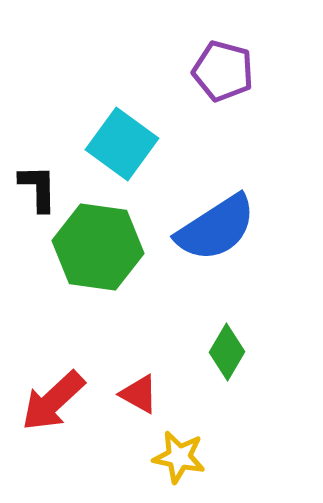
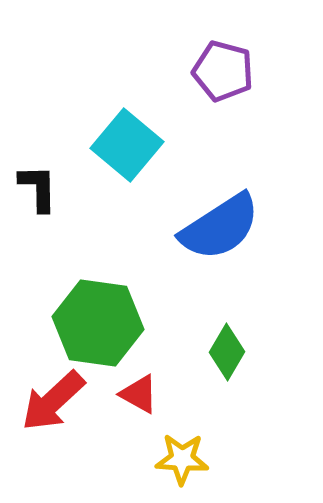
cyan square: moved 5 px right, 1 px down; rotated 4 degrees clockwise
blue semicircle: moved 4 px right, 1 px up
green hexagon: moved 76 px down
yellow star: moved 3 px right, 2 px down; rotated 8 degrees counterclockwise
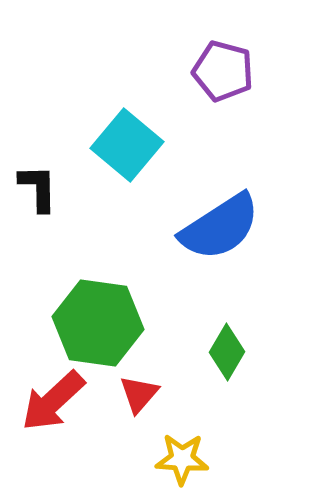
red triangle: rotated 42 degrees clockwise
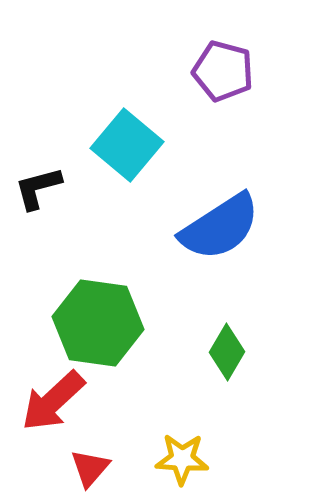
black L-shape: rotated 104 degrees counterclockwise
red triangle: moved 49 px left, 74 px down
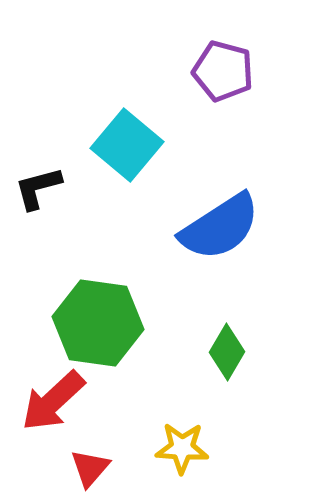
yellow star: moved 11 px up
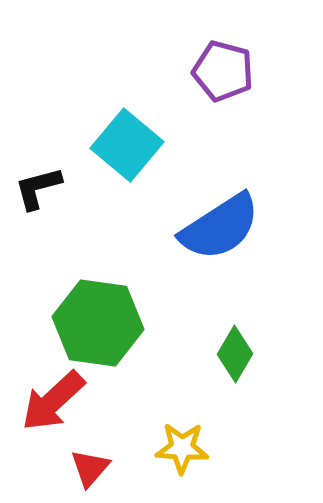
green diamond: moved 8 px right, 2 px down
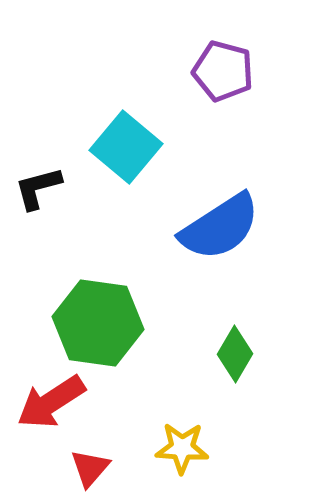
cyan square: moved 1 px left, 2 px down
red arrow: moved 2 px left, 1 px down; rotated 10 degrees clockwise
